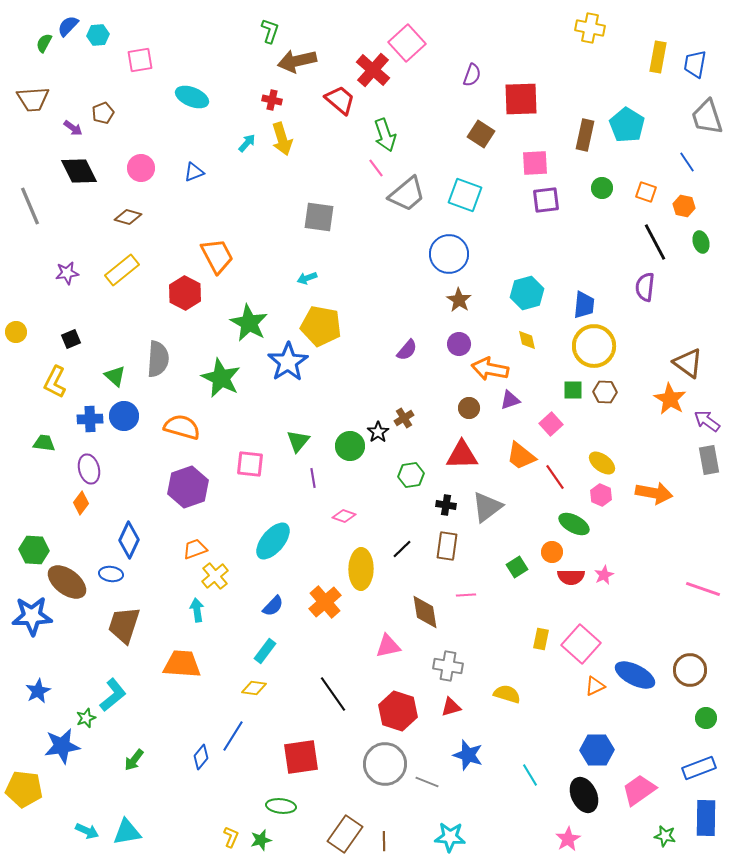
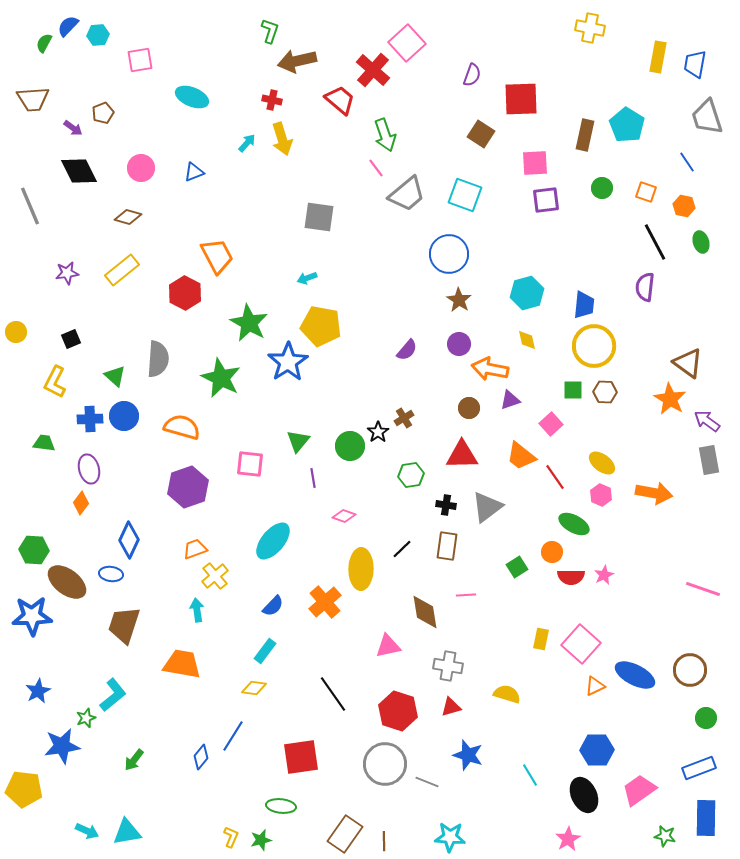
orange trapezoid at (182, 664): rotated 6 degrees clockwise
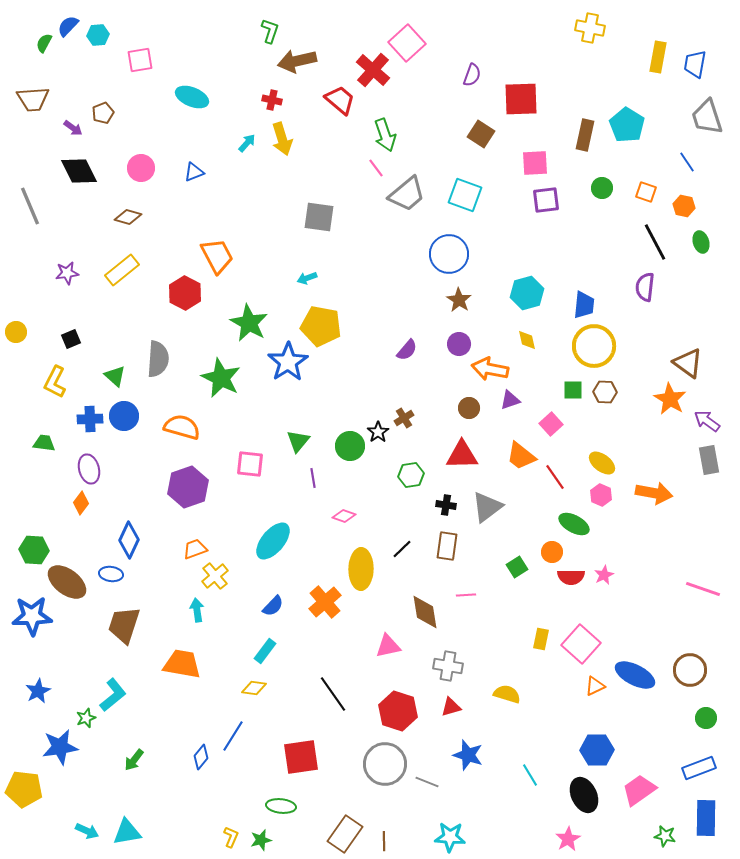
blue star at (62, 746): moved 2 px left, 1 px down
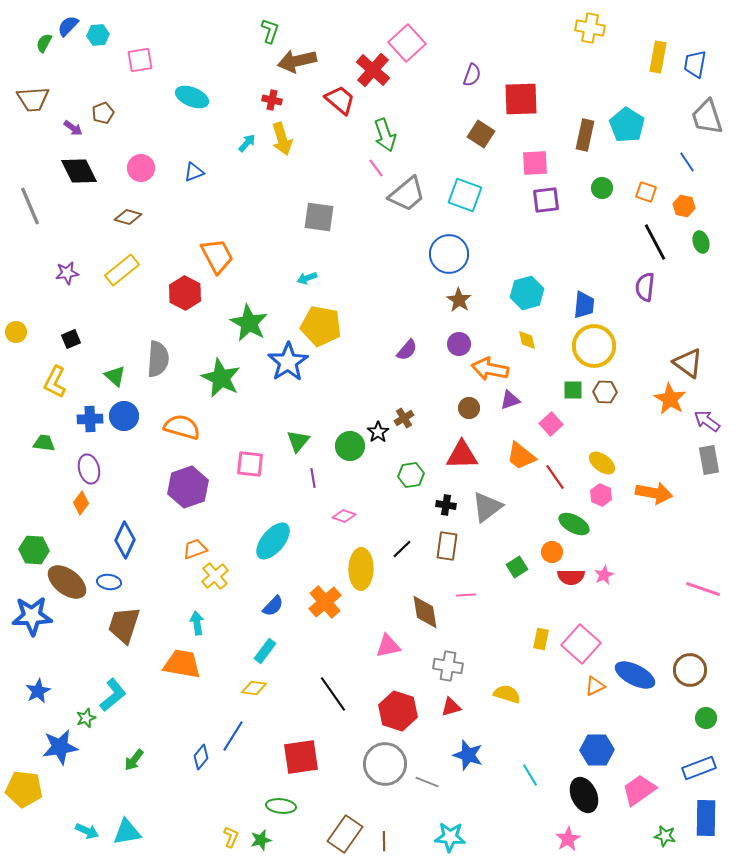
blue diamond at (129, 540): moved 4 px left
blue ellipse at (111, 574): moved 2 px left, 8 px down
cyan arrow at (197, 610): moved 13 px down
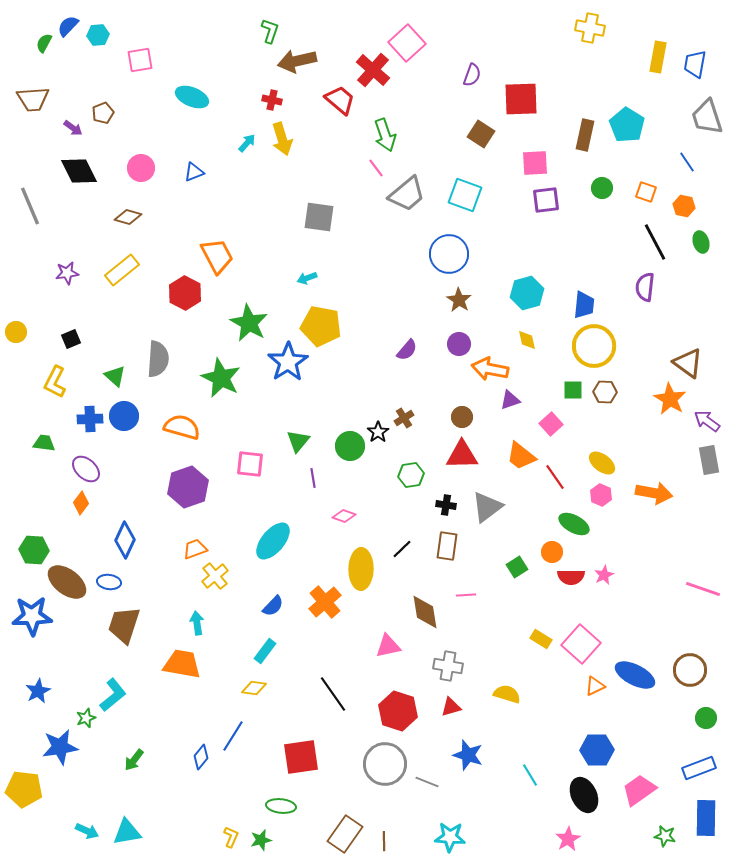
brown circle at (469, 408): moved 7 px left, 9 px down
purple ellipse at (89, 469): moved 3 px left; rotated 32 degrees counterclockwise
yellow rectangle at (541, 639): rotated 70 degrees counterclockwise
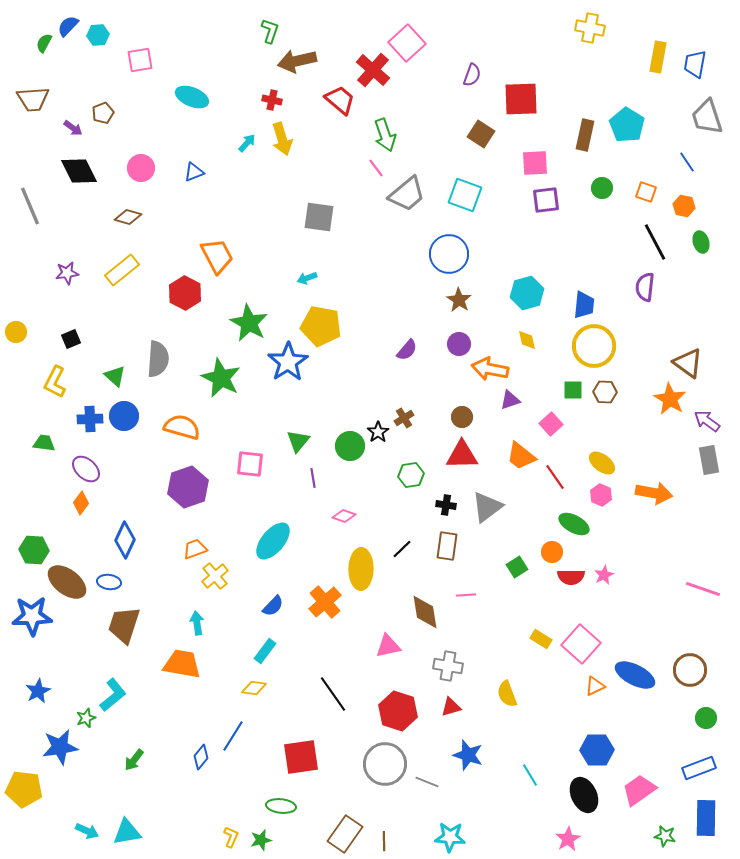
yellow semicircle at (507, 694): rotated 128 degrees counterclockwise
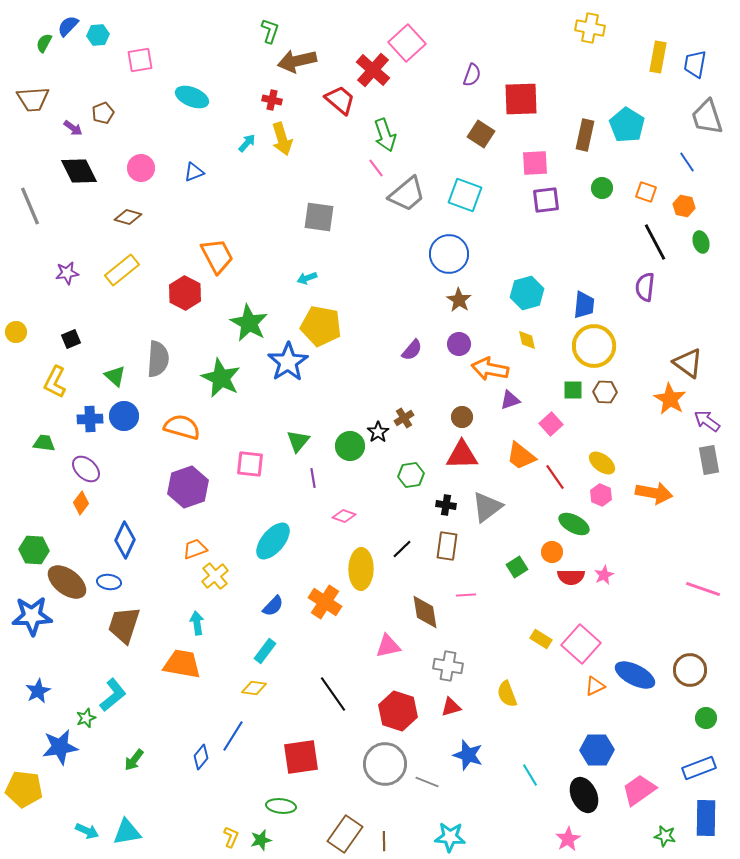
purple semicircle at (407, 350): moved 5 px right
orange cross at (325, 602): rotated 16 degrees counterclockwise
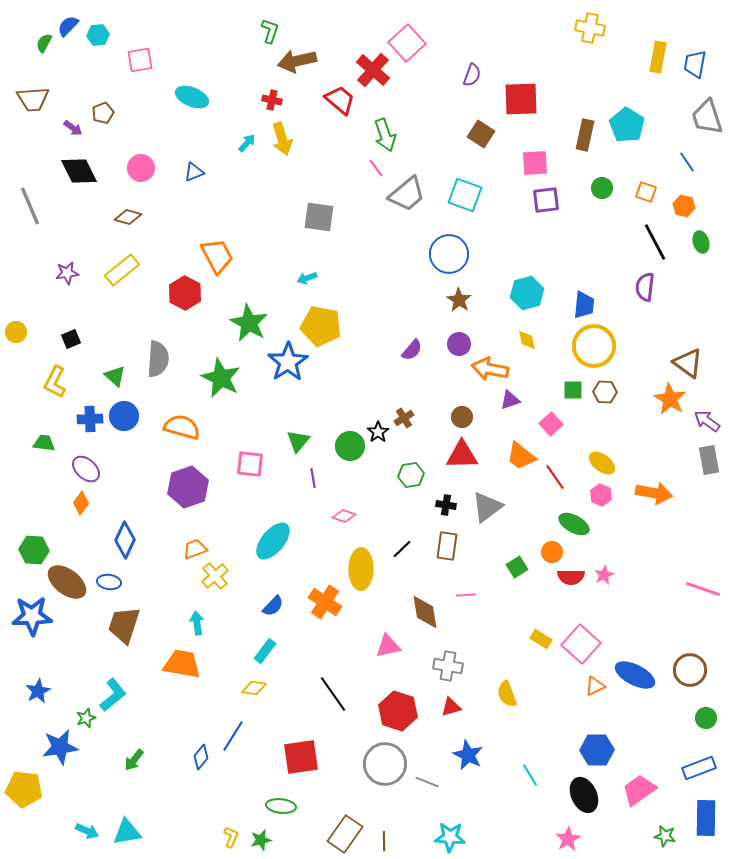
blue star at (468, 755): rotated 8 degrees clockwise
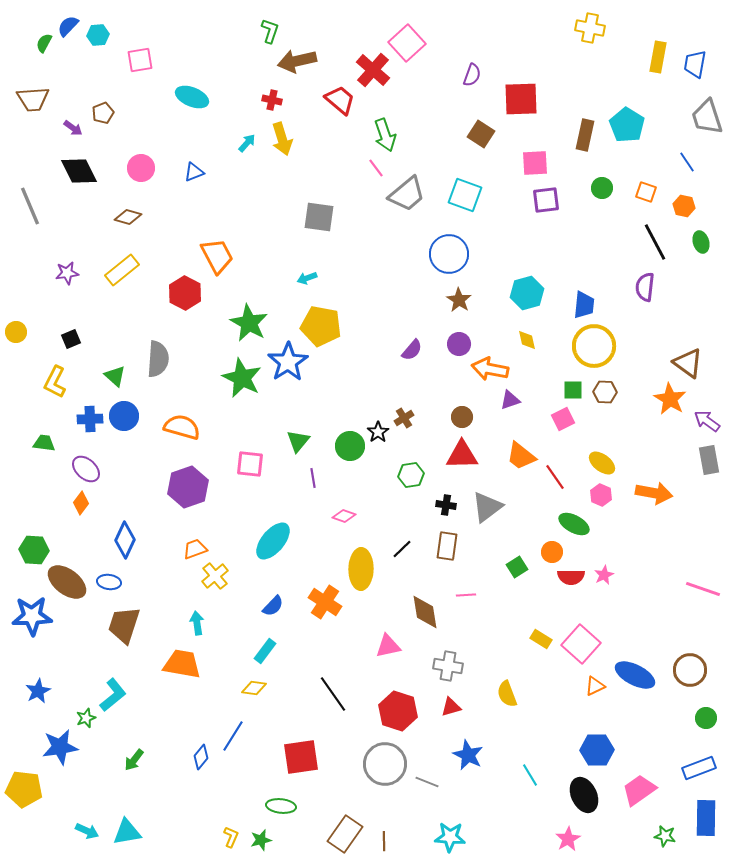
green star at (221, 378): moved 21 px right
pink square at (551, 424): moved 12 px right, 5 px up; rotated 15 degrees clockwise
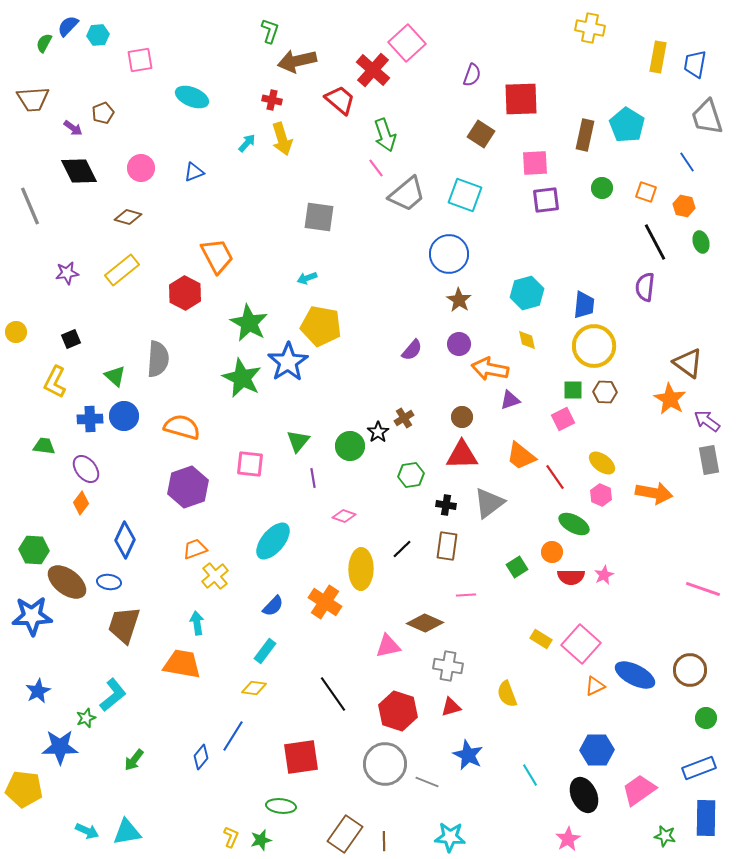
green trapezoid at (44, 443): moved 3 px down
purple ellipse at (86, 469): rotated 8 degrees clockwise
gray triangle at (487, 507): moved 2 px right, 4 px up
brown diamond at (425, 612): moved 11 px down; rotated 57 degrees counterclockwise
blue star at (60, 747): rotated 9 degrees clockwise
